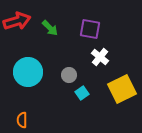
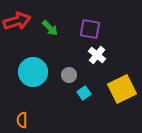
white cross: moved 3 px left, 2 px up
cyan circle: moved 5 px right
cyan square: moved 2 px right
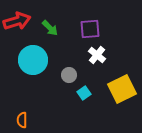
purple square: rotated 15 degrees counterclockwise
cyan circle: moved 12 px up
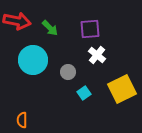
red arrow: rotated 28 degrees clockwise
gray circle: moved 1 px left, 3 px up
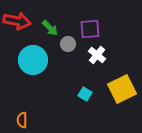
gray circle: moved 28 px up
cyan square: moved 1 px right, 1 px down; rotated 24 degrees counterclockwise
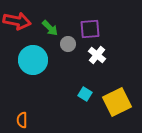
yellow square: moved 5 px left, 13 px down
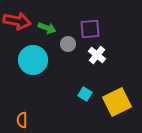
green arrow: moved 3 px left; rotated 24 degrees counterclockwise
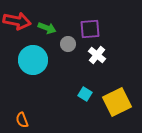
orange semicircle: rotated 21 degrees counterclockwise
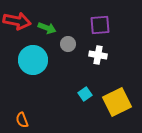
purple square: moved 10 px right, 4 px up
white cross: moved 1 px right; rotated 30 degrees counterclockwise
cyan square: rotated 24 degrees clockwise
